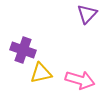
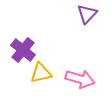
purple cross: rotated 20 degrees clockwise
pink arrow: moved 1 px up
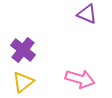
purple triangle: rotated 50 degrees counterclockwise
yellow triangle: moved 18 px left, 9 px down; rotated 25 degrees counterclockwise
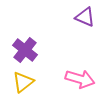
purple triangle: moved 2 px left, 3 px down
purple cross: moved 2 px right
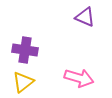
purple cross: rotated 30 degrees counterclockwise
pink arrow: moved 1 px left, 1 px up
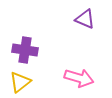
purple triangle: moved 2 px down
yellow triangle: moved 3 px left
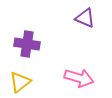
purple triangle: moved 1 px up
purple cross: moved 2 px right, 6 px up
